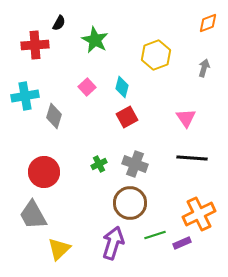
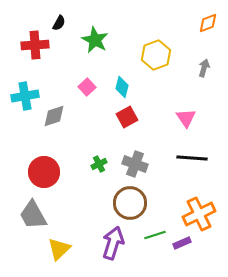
gray diamond: rotated 55 degrees clockwise
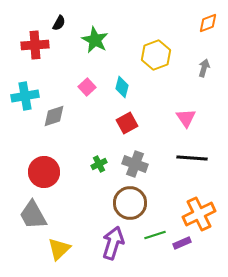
red square: moved 6 px down
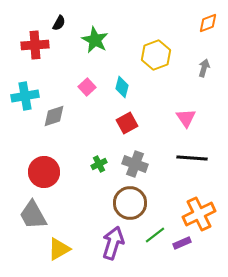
green line: rotated 20 degrees counterclockwise
yellow triangle: rotated 15 degrees clockwise
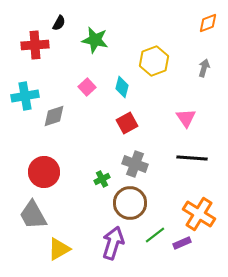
green star: rotated 16 degrees counterclockwise
yellow hexagon: moved 2 px left, 6 px down
green cross: moved 3 px right, 15 px down
orange cross: rotated 32 degrees counterclockwise
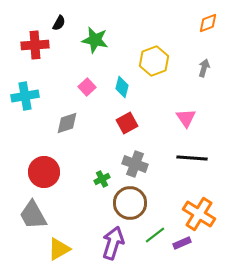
gray diamond: moved 13 px right, 7 px down
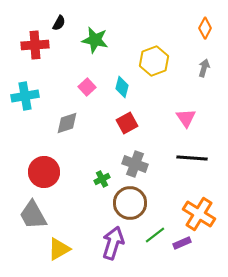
orange diamond: moved 3 px left, 5 px down; rotated 40 degrees counterclockwise
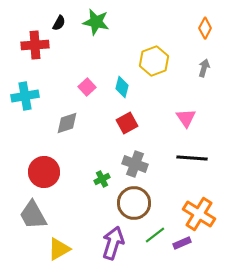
green star: moved 1 px right, 18 px up
brown circle: moved 4 px right
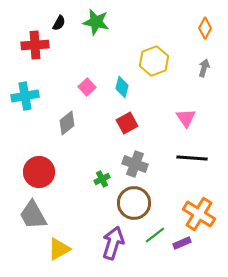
gray diamond: rotated 20 degrees counterclockwise
red circle: moved 5 px left
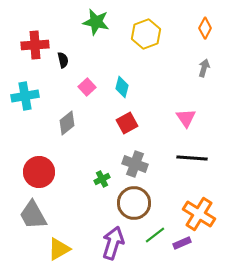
black semicircle: moved 4 px right, 37 px down; rotated 42 degrees counterclockwise
yellow hexagon: moved 8 px left, 27 px up
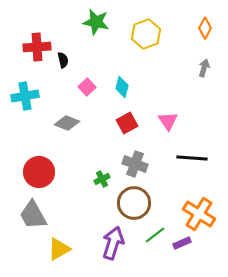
red cross: moved 2 px right, 2 px down
pink triangle: moved 18 px left, 3 px down
gray diamond: rotated 60 degrees clockwise
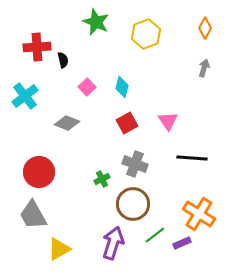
green star: rotated 12 degrees clockwise
cyan cross: rotated 28 degrees counterclockwise
brown circle: moved 1 px left, 1 px down
